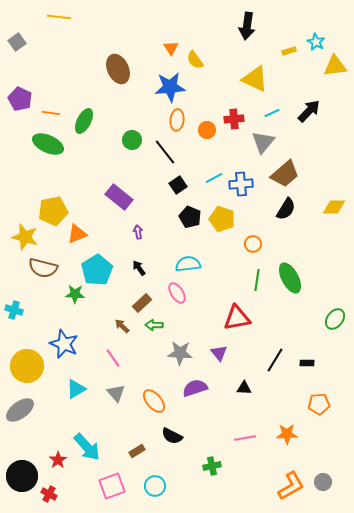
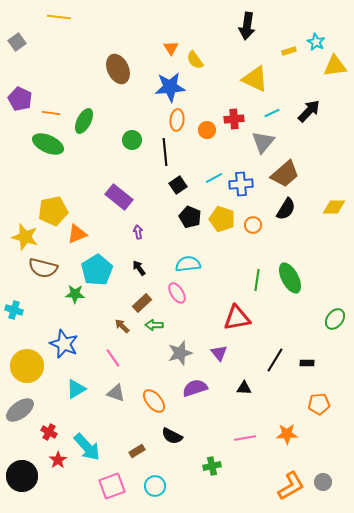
black line at (165, 152): rotated 32 degrees clockwise
orange circle at (253, 244): moved 19 px up
gray star at (180, 353): rotated 20 degrees counterclockwise
gray triangle at (116, 393): rotated 30 degrees counterclockwise
red cross at (49, 494): moved 62 px up
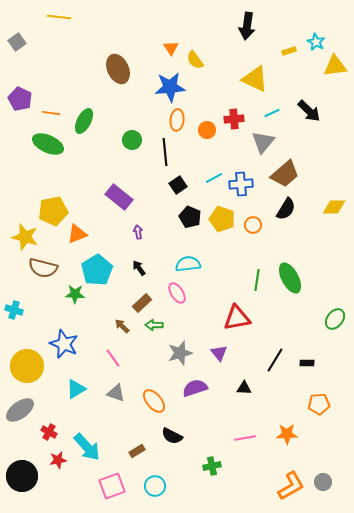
black arrow at (309, 111): rotated 90 degrees clockwise
red star at (58, 460): rotated 24 degrees clockwise
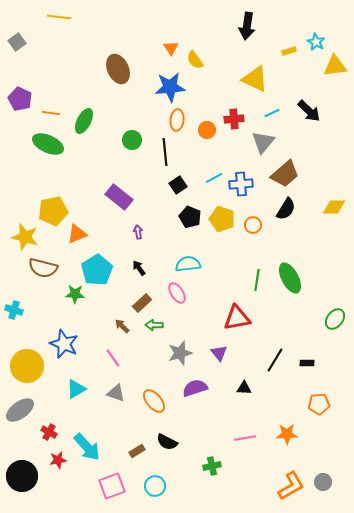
black semicircle at (172, 436): moved 5 px left, 6 px down
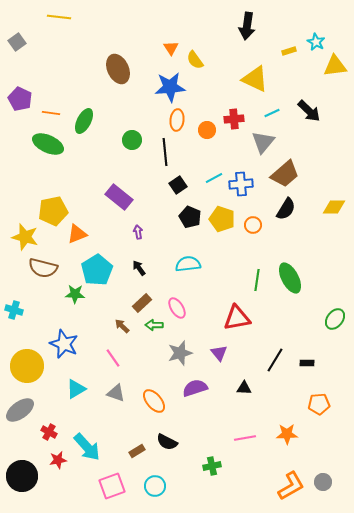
pink ellipse at (177, 293): moved 15 px down
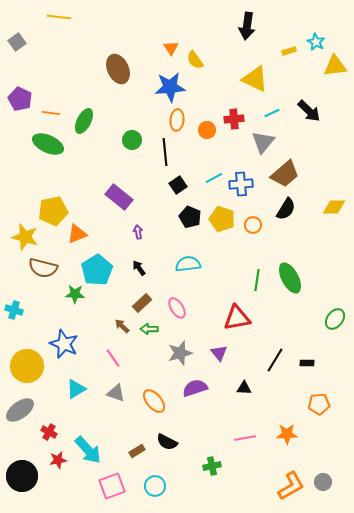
green arrow at (154, 325): moved 5 px left, 4 px down
cyan arrow at (87, 447): moved 1 px right, 3 px down
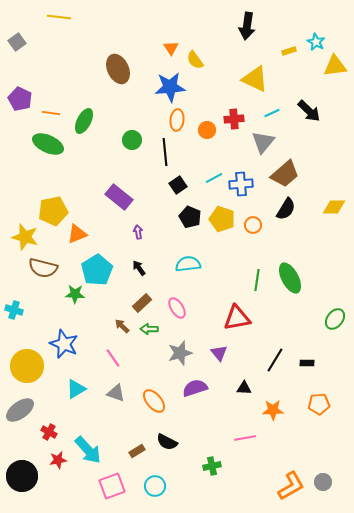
orange star at (287, 434): moved 14 px left, 24 px up
